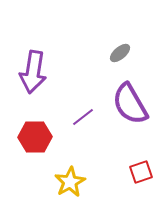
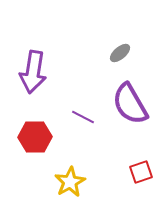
purple line: rotated 65 degrees clockwise
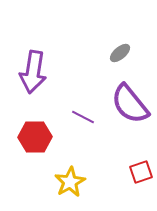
purple semicircle: rotated 9 degrees counterclockwise
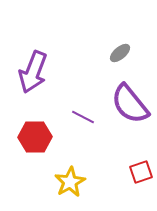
purple arrow: rotated 12 degrees clockwise
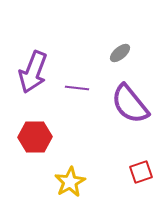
purple line: moved 6 px left, 29 px up; rotated 20 degrees counterclockwise
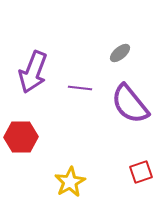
purple line: moved 3 px right
red hexagon: moved 14 px left
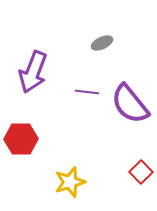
gray ellipse: moved 18 px left, 10 px up; rotated 15 degrees clockwise
purple line: moved 7 px right, 4 px down
red hexagon: moved 2 px down
red square: rotated 25 degrees counterclockwise
yellow star: rotated 12 degrees clockwise
